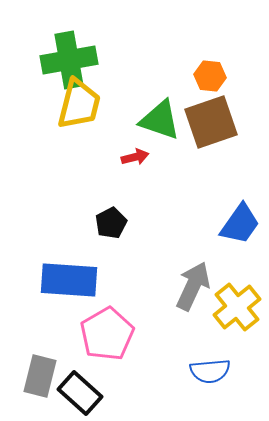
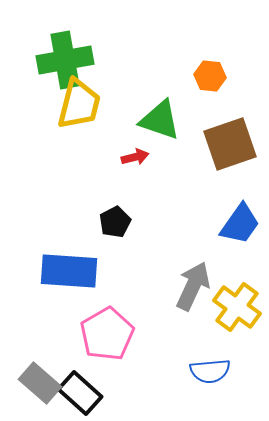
green cross: moved 4 px left
brown square: moved 19 px right, 22 px down
black pentagon: moved 4 px right, 1 px up
blue rectangle: moved 9 px up
yellow cross: rotated 15 degrees counterclockwise
gray rectangle: moved 7 px down; rotated 63 degrees counterclockwise
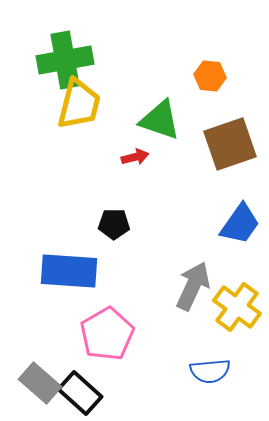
black pentagon: moved 1 px left, 2 px down; rotated 28 degrees clockwise
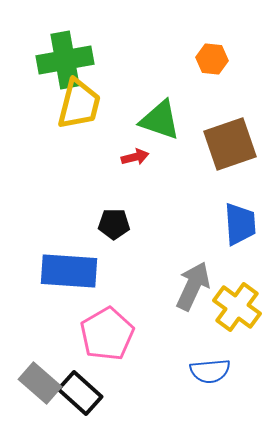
orange hexagon: moved 2 px right, 17 px up
blue trapezoid: rotated 39 degrees counterclockwise
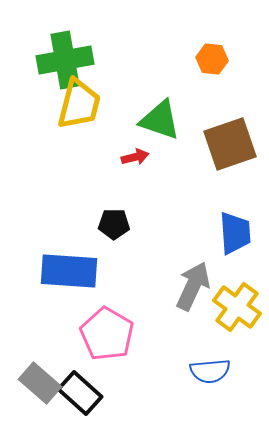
blue trapezoid: moved 5 px left, 9 px down
pink pentagon: rotated 12 degrees counterclockwise
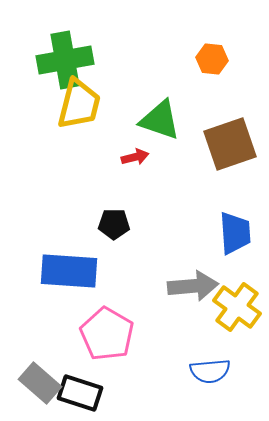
gray arrow: rotated 60 degrees clockwise
black rectangle: rotated 24 degrees counterclockwise
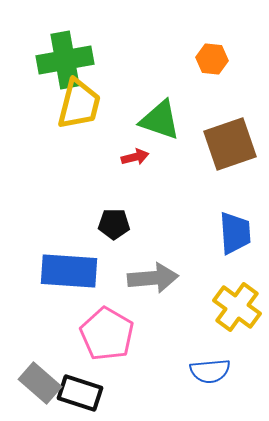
gray arrow: moved 40 px left, 8 px up
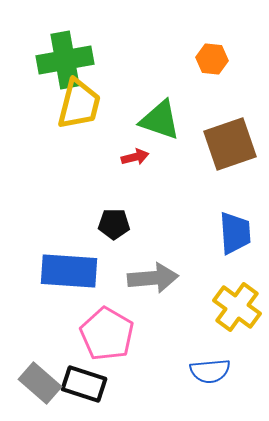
black rectangle: moved 4 px right, 9 px up
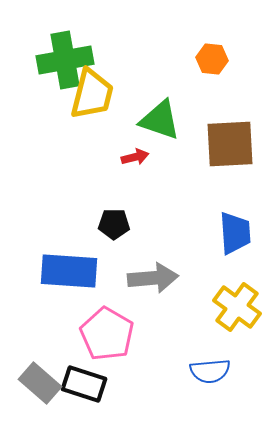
yellow trapezoid: moved 13 px right, 10 px up
brown square: rotated 16 degrees clockwise
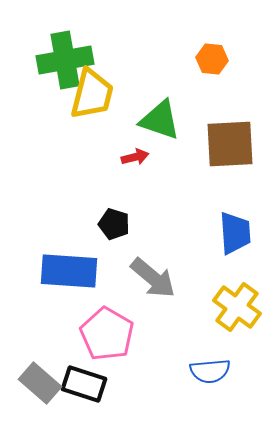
black pentagon: rotated 16 degrees clockwise
gray arrow: rotated 45 degrees clockwise
